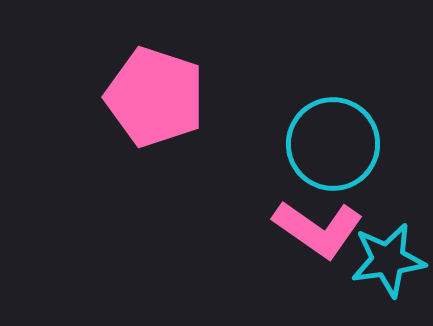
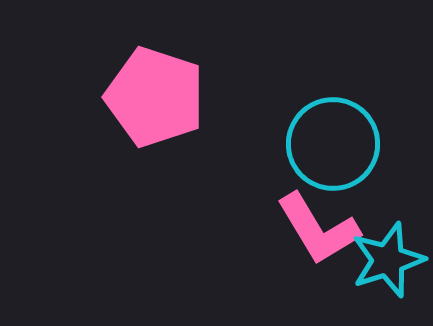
pink L-shape: rotated 24 degrees clockwise
cyan star: rotated 10 degrees counterclockwise
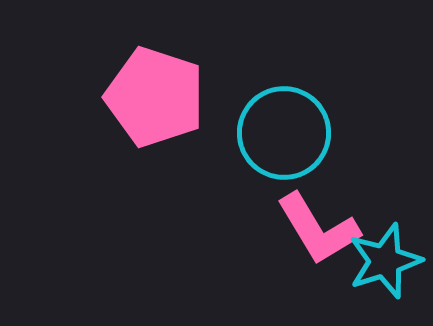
cyan circle: moved 49 px left, 11 px up
cyan star: moved 3 px left, 1 px down
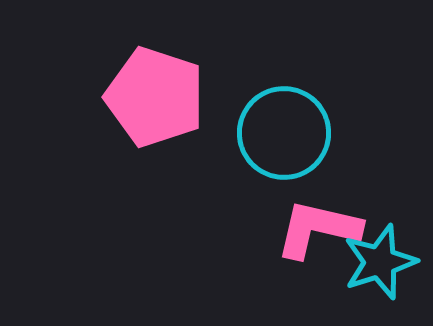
pink L-shape: rotated 134 degrees clockwise
cyan star: moved 5 px left, 1 px down
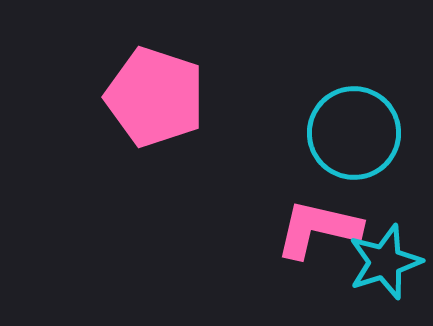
cyan circle: moved 70 px right
cyan star: moved 5 px right
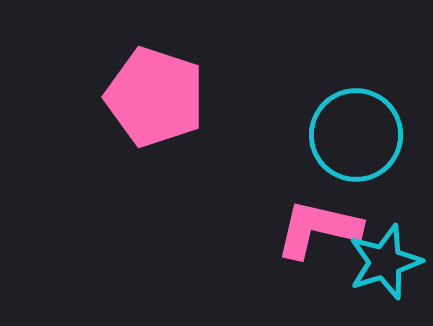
cyan circle: moved 2 px right, 2 px down
